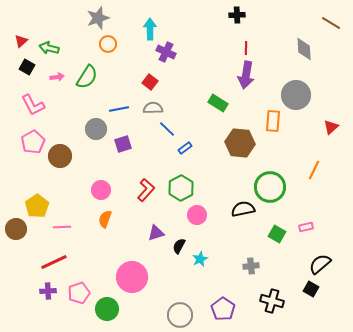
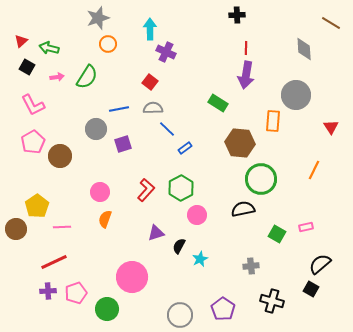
red triangle at (331, 127): rotated 21 degrees counterclockwise
green circle at (270, 187): moved 9 px left, 8 px up
pink circle at (101, 190): moved 1 px left, 2 px down
pink pentagon at (79, 293): moved 3 px left
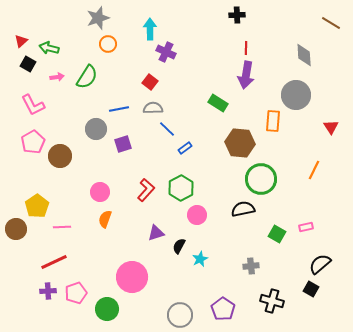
gray diamond at (304, 49): moved 6 px down
black square at (27, 67): moved 1 px right, 3 px up
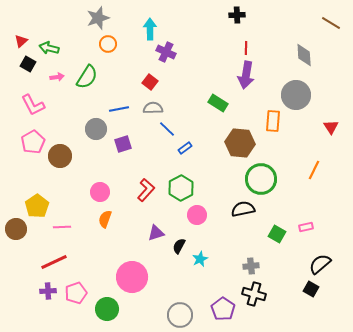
black cross at (272, 301): moved 18 px left, 7 px up
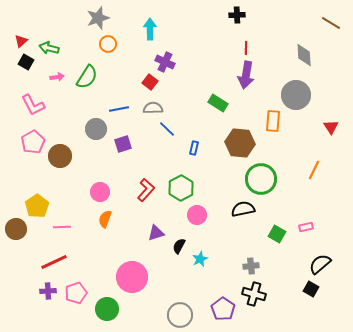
purple cross at (166, 52): moved 1 px left, 10 px down
black square at (28, 64): moved 2 px left, 2 px up
blue rectangle at (185, 148): moved 9 px right; rotated 40 degrees counterclockwise
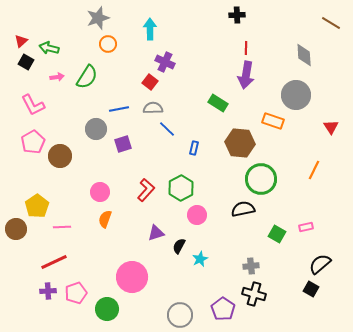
orange rectangle at (273, 121): rotated 75 degrees counterclockwise
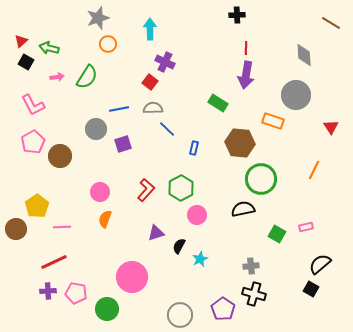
pink pentagon at (76, 293): rotated 30 degrees clockwise
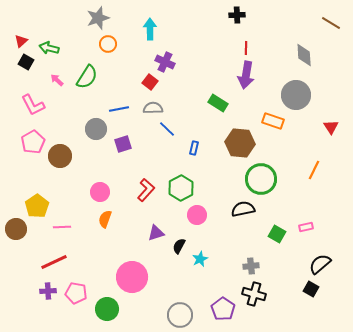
pink arrow at (57, 77): moved 3 px down; rotated 128 degrees counterclockwise
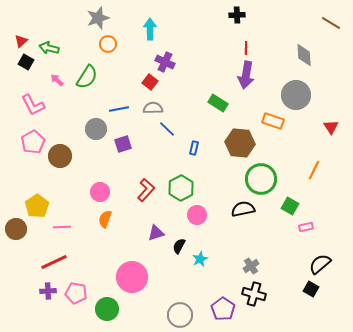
green square at (277, 234): moved 13 px right, 28 px up
gray cross at (251, 266): rotated 28 degrees counterclockwise
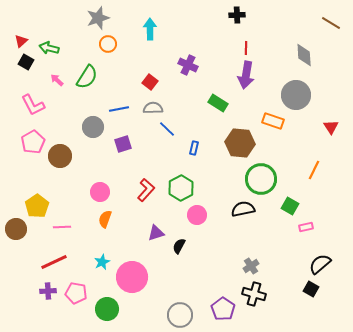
purple cross at (165, 62): moved 23 px right, 3 px down
gray circle at (96, 129): moved 3 px left, 2 px up
cyan star at (200, 259): moved 98 px left, 3 px down
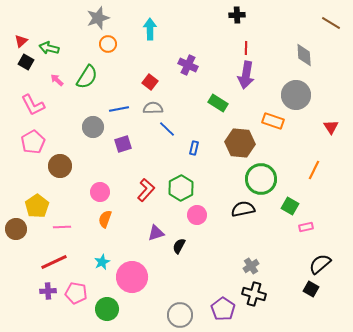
brown circle at (60, 156): moved 10 px down
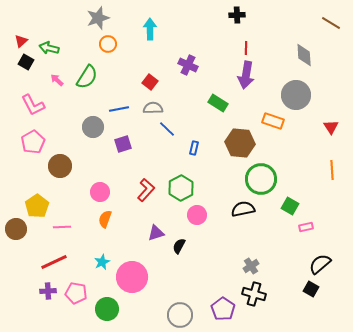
orange line at (314, 170): moved 18 px right; rotated 30 degrees counterclockwise
